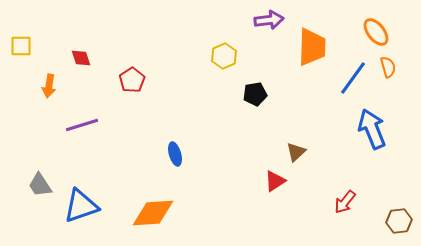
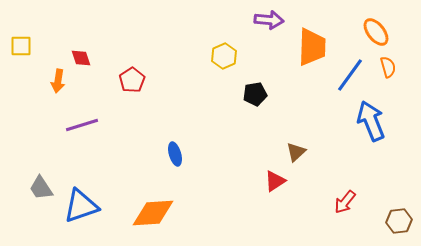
purple arrow: rotated 12 degrees clockwise
blue line: moved 3 px left, 3 px up
orange arrow: moved 9 px right, 5 px up
blue arrow: moved 1 px left, 8 px up
gray trapezoid: moved 1 px right, 3 px down
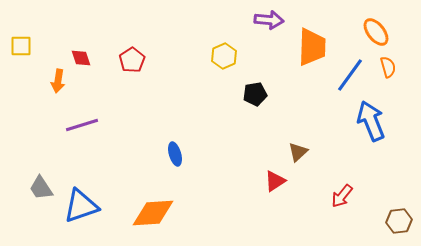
red pentagon: moved 20 px up
brown triangle: moved 2 px right
red arrow: moved 3 px left, 6 px up
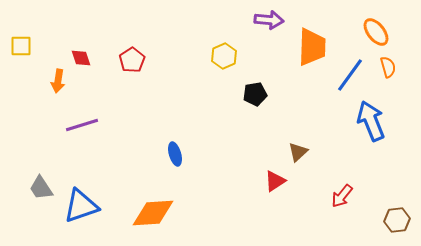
brown hexagon: moved 2 px left, 1 px up
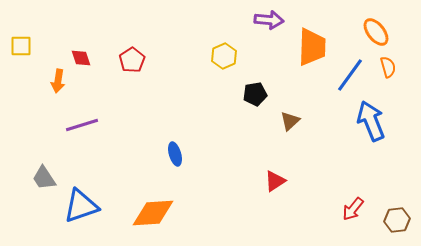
brown triangle: moved 8 px left, 31 px up
gray trapezoid: moved 3 px right, 10 px up
red arrow: moved 11 px right, 13 px down
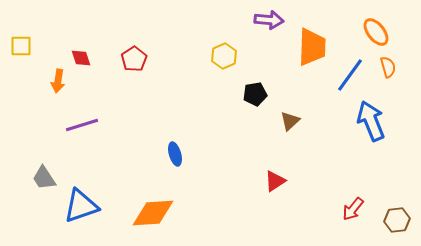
red pentagon: moved 2 px right, 1 px up
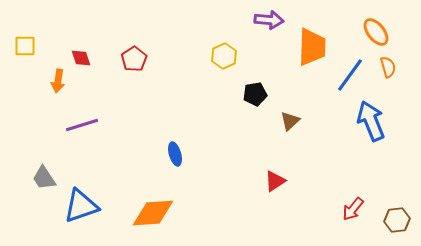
yellow square: moved 4 px right
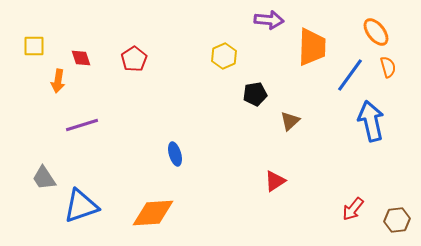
yellow square: moved 9 px right
blue arrow: rotated 9 degrees clockwise
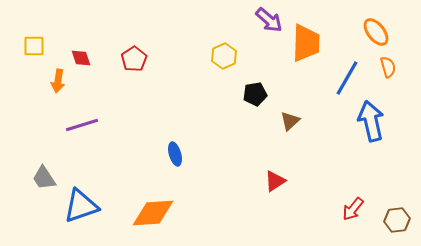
purple arrow: rotated 36 degrees clockwise
orange trapezoid: moved 6 px left, 4 px up
blue line: moved 3 px left, 3 px down; rotated 6 degrees counterclockwise
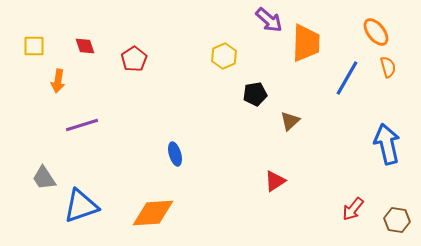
red diamond: moved 4 px right, 12 px up
blue arrow: moved 16 px right, 23 px down
brown hexagon: rotated 15 degrees clockwise
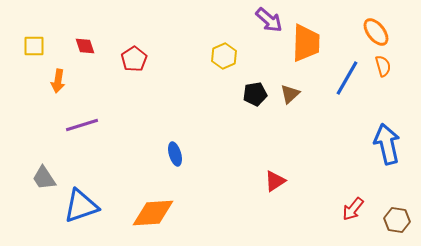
orange semicircle: moved 5 px left, 1 px up
brown triangle: moved 27 px up
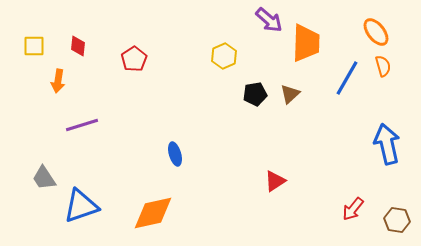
red diamond: moved 7 px left; rotated 25 degrees clockwise
orange diamond: rotated 9 degrees counterclockwise
